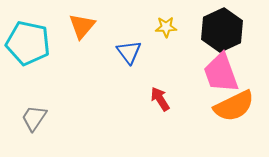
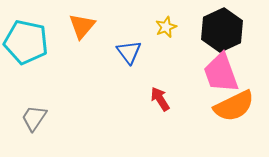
yellow star: rotated 20 degrees counterclockwise
cyan pentagon: moved 2 px left, 1 px up
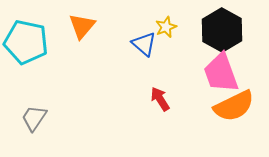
black hexagon: rotated 6 degrees counterclockwise
blue triangle: moved 15 px right, 8 px up; rotated 12 degrees counterclockwise
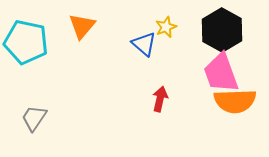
red arrow: rotated 45 degrees clockwise
orange semicircle: moved 1 px right, 5 px up; rotated 24 degrees clockwise
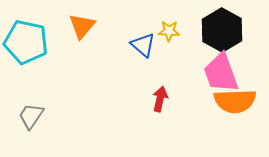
yellow star: moved 3 px right, 4 px down; rotated 25 degrees clockwise
blue triangle: moved 1 px left, 1 px down
gray trapezoid: moved 3 px left, 2 px up
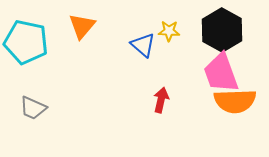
red arrow: moved 1 px right, 1 px down
gray trapezoid: moved 2 px right, 8 px up; rotated 100 degrees counterclockwise
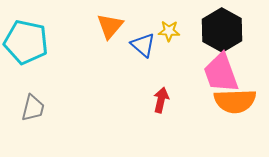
orange triangle: moved 28 px right
gray trapezoid: rotated 100 degrees counterclockwise
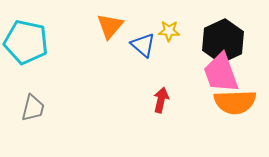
black hexagon: moved 1 px right, 11 px down; rotated 6 degrees clockwise
orange semicircle: moved 1 px down
